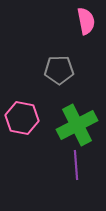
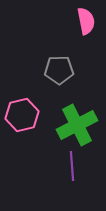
pink hexagon: moved 3 px up; rotated 24 degrees counterclockwise
purple line: moved 4 px left, 1 px down
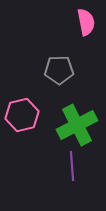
pink semicircle: moved 1 px down
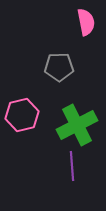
gray pentagon: moved 3 px up
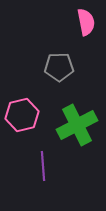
purple line: moved 29 px left
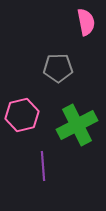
gray pentagon: moved 1 px left, 1 px down
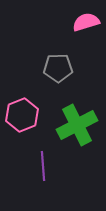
pink semicircle: rotated 96 degrees counterclockwise
pink hexagon: rotated 8 degrees counterclockwise
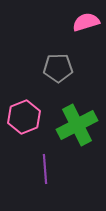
pink hexagon: moved 2 px right, 2 px down
purple line: moved 2 px right, 3 px down
